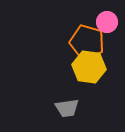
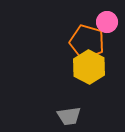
yellow hexagon: rotated 20 degrees clockwise
gray trapezoid: moved 2 px right, 8 px down
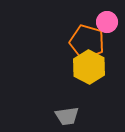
gray trapezoid: moved 2 px left
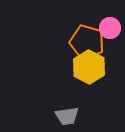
pink circle: moved 3 px right, 6 px down
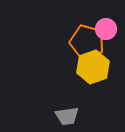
pink circle: moved 4 px left, 1 px down
yellow hexagon: moved 4 px right; rotated 12 degrees clockwise
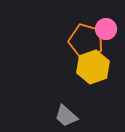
orange pentagon: moved 1 px left, 1 px up
gray trapezoid: moved 1 px left; rotated 50 degrees clockwise
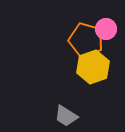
orange pentagon: moved 1 px up
gray trapezoid: rotated 10 degrees counterclockwise
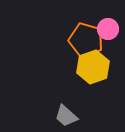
pink circle: moved 2 px right
gray trapezoid: rotated 10 degrees clockwise
